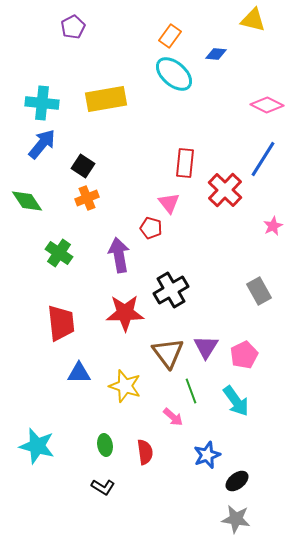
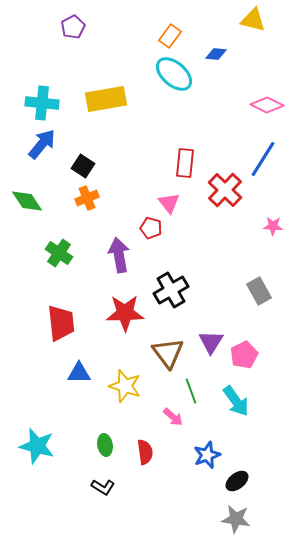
pink star: rotated 30 degrees clockwise
purple triangle: moved 5 px right, 5 px up
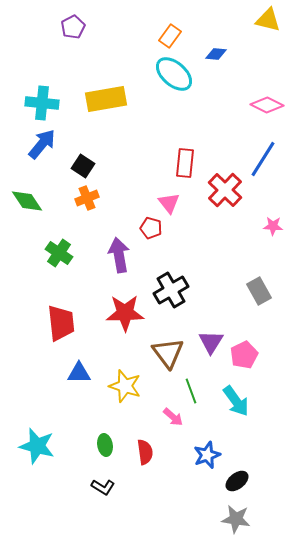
yellow triangle: moved 15 px right
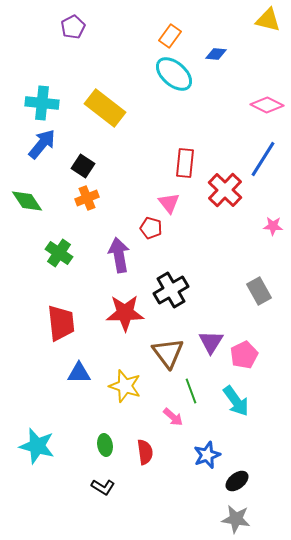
yellow rectangle: moved 1 px left, 9 px down; rotated 48 degrees clockwise
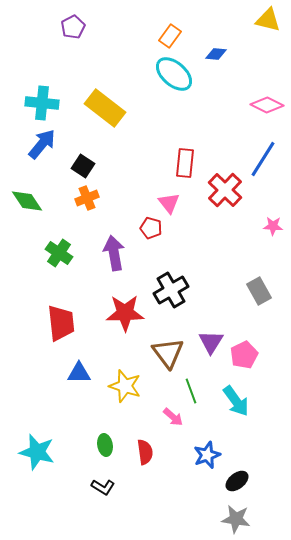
purple arrow: moved 5 px left, 2 px up
cyan star: moved 6 px down
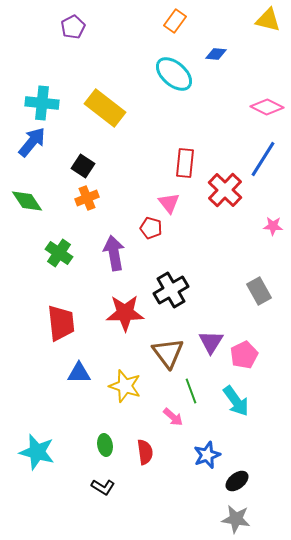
orange rectangle: moved 5 px right, 15 px up
pink diamond: moved 2 px down
blue arrow: moved 10 px left, 2 px up
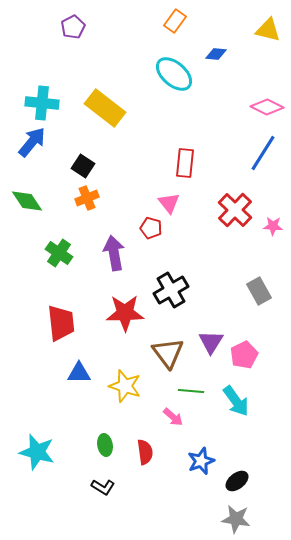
yellow triangle: moved 10 px down
blue line: moved 6 px up
red cross: moved 10 px right, 20 px down
green line: rotated 65 degrees counterclockwise
blue star: moved 6 px left, 6 px down
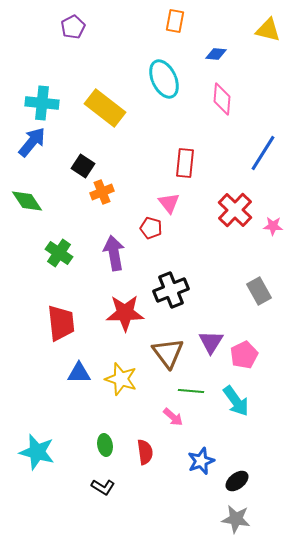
orange rectangle: rotated 25 degrees counterclockwise
cyan ellipse: moved 10 px left, 5 px down; rotated 24 degrees clockwise
pink diamond: moved 45 px left, 8 px up; rotated 68 degrees clockwise
orange cross: moved 15 px right, 6 px up
black cross: rotated 8 degrees clockwise
yellow star: moved 4 px left, 7 px up
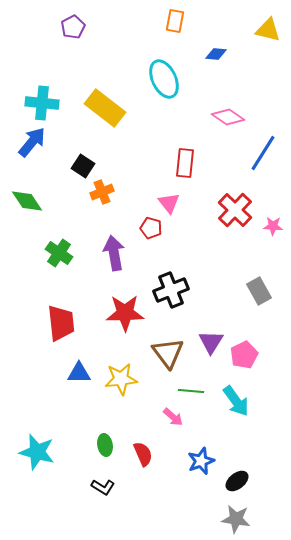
pink diamond: moved 6 px right, 18 px down; rotated 60 degrees counterclockwise
yellow star: rotated 24 degrees counterclockwise
red semicircle: moved 2 px left, 2 px down; rotated 15 degrees counterclockwise
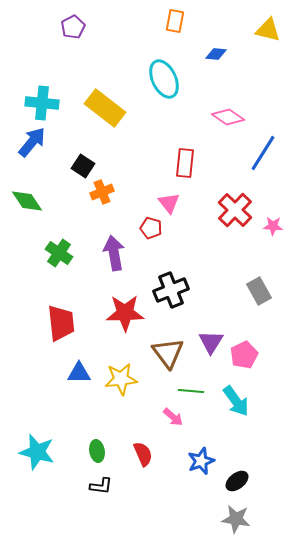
green ellipse: moved 8 px left, 6 px down
black L-shape: moved 2 px left, 1 px up; rotated 25 degrees counterclockwise
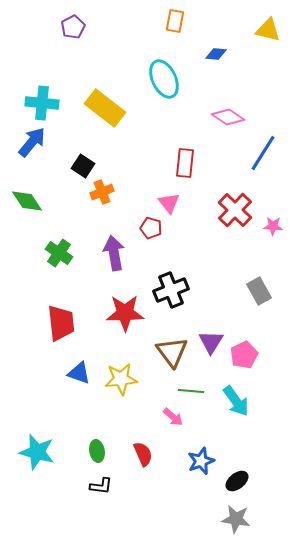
brown triangle: moved 4 px right, 1 px up
blue triangle: rotated 20 degrees clockwise
